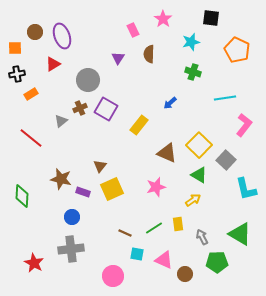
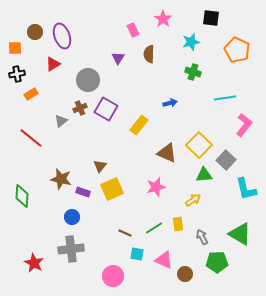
blue arrow at (170, 103): rotated 152 degrees counterclockwise
green triangle at (199, 175): moved 5 px right; rotated 36 degrees counterclockwise
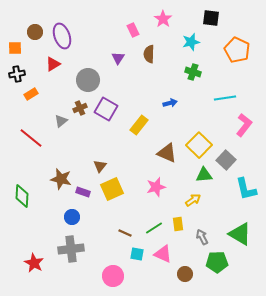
pink triangle at (164, 260): moved 1 px left, 6 px up
